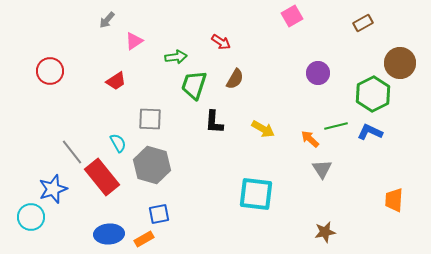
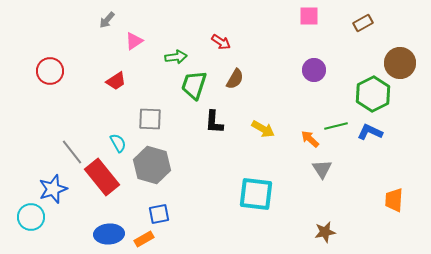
pink square: moved 17 px right; rotated 30 degrees clockwise
purple circle: moved 4 px left, 3 px up
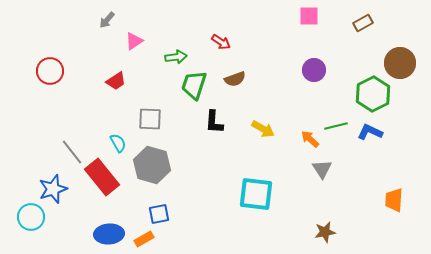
brown semicircle: rotated 40 degrees clockwise
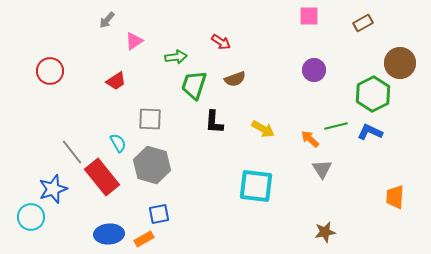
cyan square: moved 8 px up
orange trapezoid: moved 1 px right, 3 px up
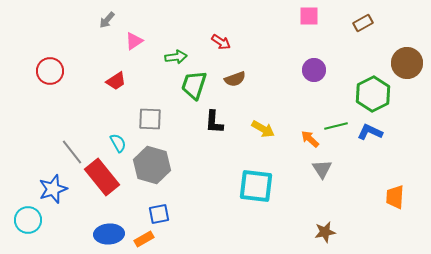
brown circle: moved 7 px right
cyan circle: moved 3 px left, 3 px down
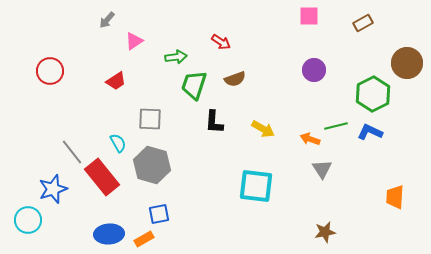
orange arrow: rotated 24 degrees counterclockwise
